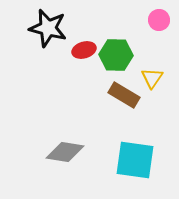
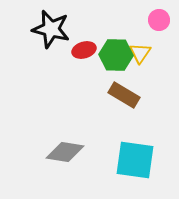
black star: moved 3 px right, 1 px down
yellow triangle: moved 12 px left, 25 px up
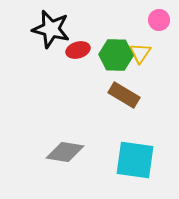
red ellipse: moved 6 px left
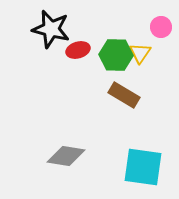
pink circle: moved 2 px right, 7 px down
gray diamond: moved 1 px right, 4 px down
cyan square: moved 8 px right, 7 px down
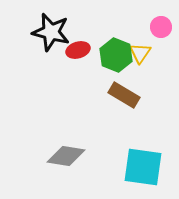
black star: moved 3 px down
green hexagon: rotated 20 degrees clockwise
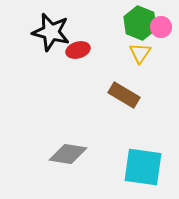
green hexagon: moved 24 px right, 32 px up
gray diamond: moved 2 px right, 2 px up
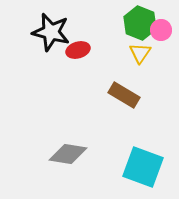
pink circle: moved 3 px down
cyan square: rotated 12 degrees clockwise
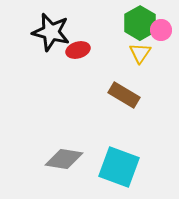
green hexagon: rotated 8 degrees clockwise
gray diamond: moved 4 px left, 5 px down
cyan square: moved 24 px left
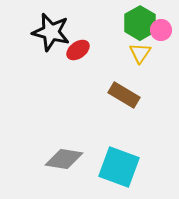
red ellipse: rotated 20 degrees counterclockwise
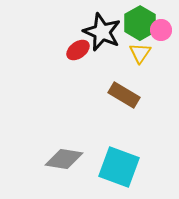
black star: moved 51 px right; rotated 9 degrees clockwise
